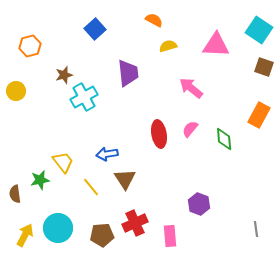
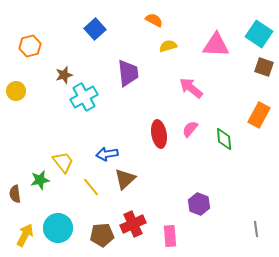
cyan square: moved 4 px down
brown triangle: rotated 20 degrees clockwise
red cross: moved 2 px left, 1 px down
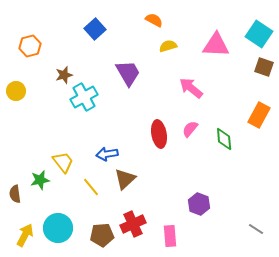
purple trapezoid: rotated 24 degrees counterclockwise
gray line: rotated 49 degrees counterclockwise
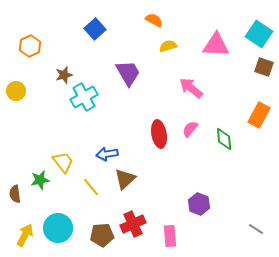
orange hexagon: rotated 10 degrees counterclockwise
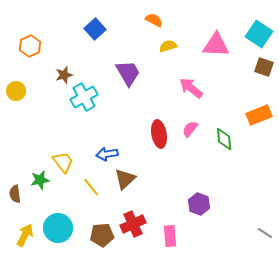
orange rectangle: rotated 40 degrees clockwise
gray line: moved 9 px right, 4 px down
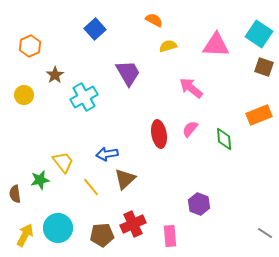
brown star: moved 9 px left; rotated 18 degrees counterclockwise
yellow circle: moved 8 px right, 4 px down
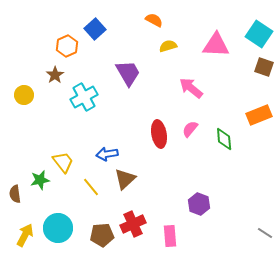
orange hexagon: moved 37 px right
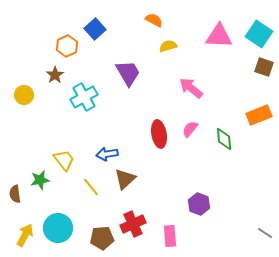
pink triangle: moved 3 px right, 9 px up
yellow trapezoid: moved 1 px right, 2 px up
brown pentagon: moved 3 px down
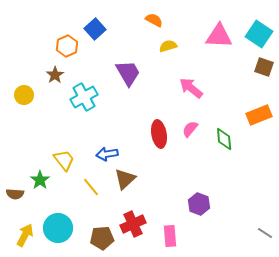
green star: rotated 24 degrees counterclockwise
brown semicircle: rotated 78 degrees counterclockwise
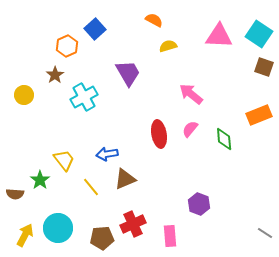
pink arrow: moved 6 px down
brown triangle: rotated 20 degrees clockwise
